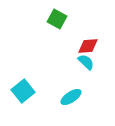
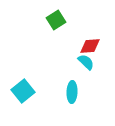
green square: moved 1 px left, 1 px down; rotated 30 degrees clockwise
red diamond: moved 2 px right
cyan ellipse: moved 1 px right, 5 px up; rotated 55 degrees counterclockwise
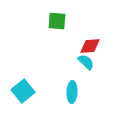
green square: moved 1 px right, 1 px down; rotated 36 degrees clockwise
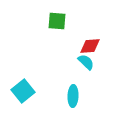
cyan ellipse: moved 1 px right, 4 px down
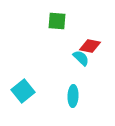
red diamond: rotated 15 degrees clockwise
cyan semicircle: moved 5 px left, 4 px up
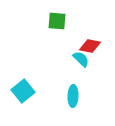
cyan semicircle: moved 1 px down
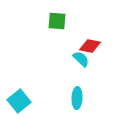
cyan square: moved 4 px left, 10 px down
cyan ellipse: moved 4 px right, 2 px down
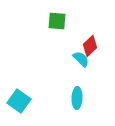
red diamond: rotated 55 degrees counterclockwise
cyan square: rotated 15 degrees counterclockwise
